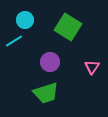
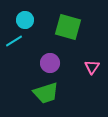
green square: rotated 16 degrees counterclockwise
purple circle: moved 1 px down
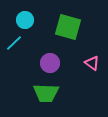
cyan line: moved 2 px down; rotated 12 degrees counterclockwise
pink triangle: moved 4 px up; rotated 28 degrees counterclockwise
green trapezoid: rotated 20 degrees clockwise
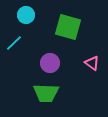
cyan circle: moved 1 px right, 5 px up
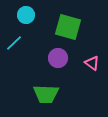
purple circle: moved 8 px right, 5 px up
green trapezoid: moved 1 px down
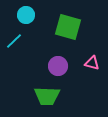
cyan line: moved 2 px up
purple circle: moved 8 px down
pink triangle: rotated 21 degrees counterclockwise
green trapezoid: moved 1 px right, 2 px down
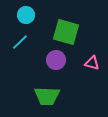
green square: moved 2 px left, 5 px down
cyan line: moved 6 px right, 1 px down
purple circle: moved 2 px left, 6 px up
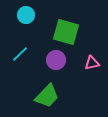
cyan line: moved 12 px down
pink triangle: rotated 28 degrees counterclockwise
green trapezoid: rotated 48 degrees counterclockwise
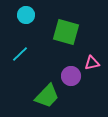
purple circle: moved 15 px right, 16 px down
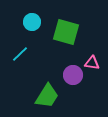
cyan circle: moved 6 px right, 7 px down
pink triangle: rotated 21 degrees clockwise
purple circle: moved 2 px right, 1 px up
green trapezoid: rotated 12 degrees counterclockwise
